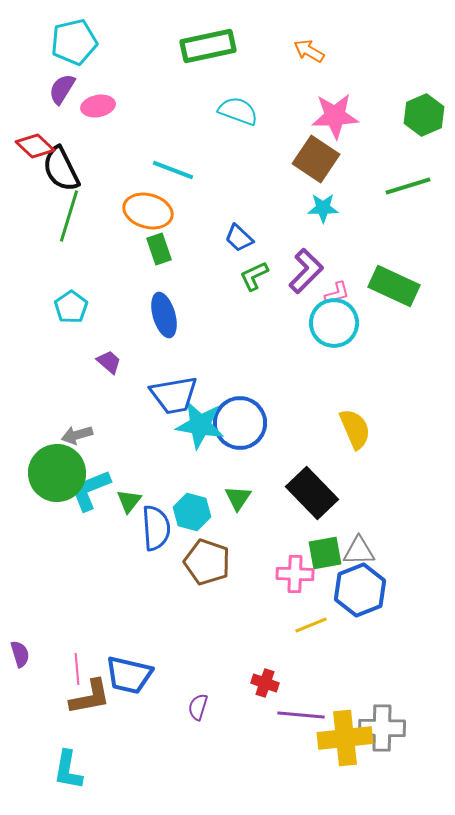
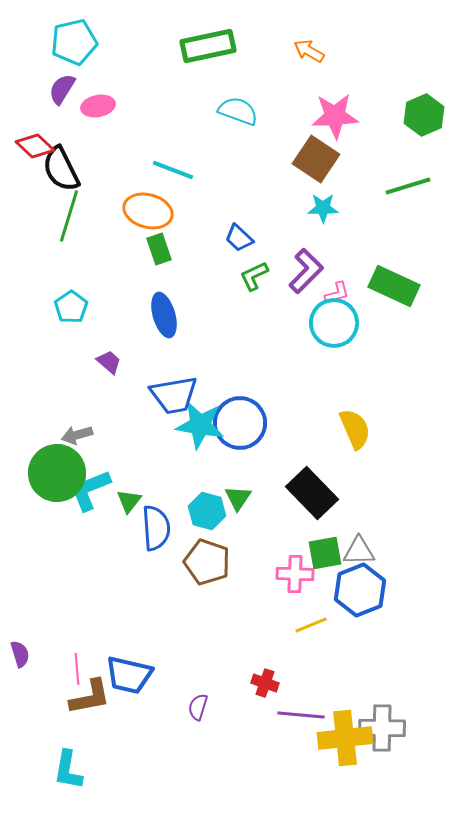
cyan hexagon at (192, 512): moved 15 px right, 1 px up
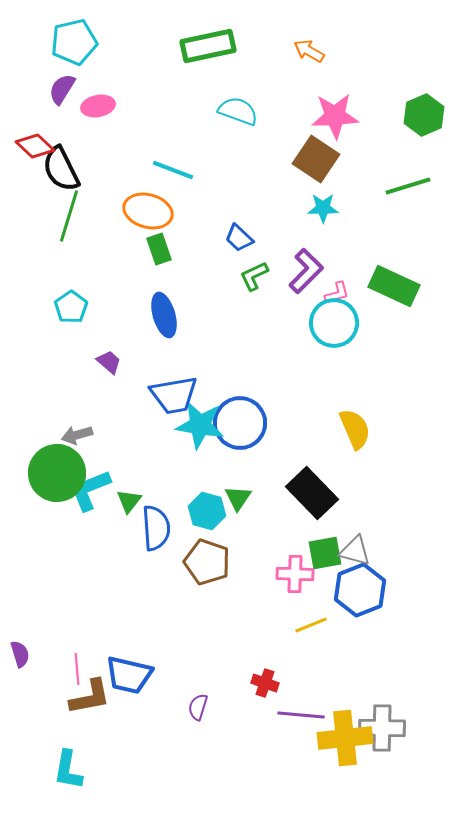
gray triangle at (359, 551): moved 4 px left; rotated 16 degrees clockwise
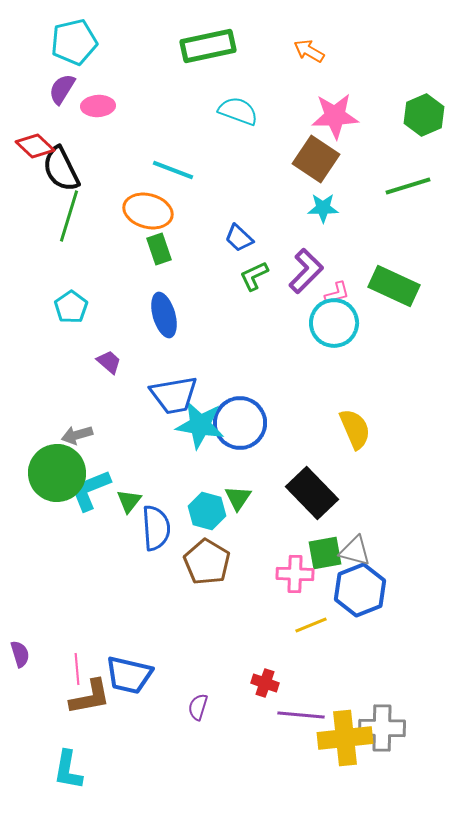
pink ellipse at (98, 106): rotated 8 degrees clockwise
brown pentagon at (207, 562): rotated 12 degrees clockwise
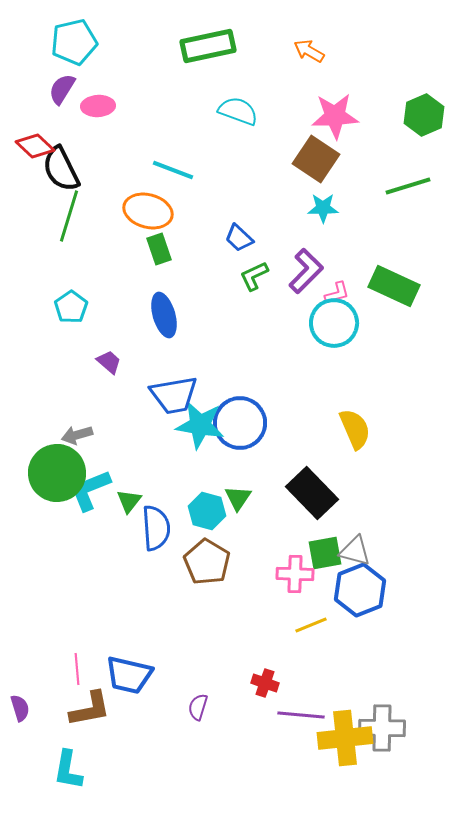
purple semicircle at (20, 654): moved 54 px down
brown L-shape at (90, 697): moved 12 px down
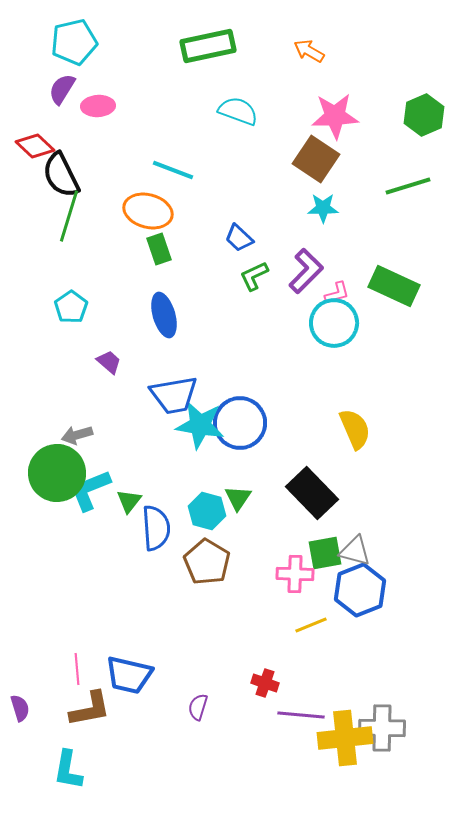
black semicircle at (61, 169): moved 6 px down
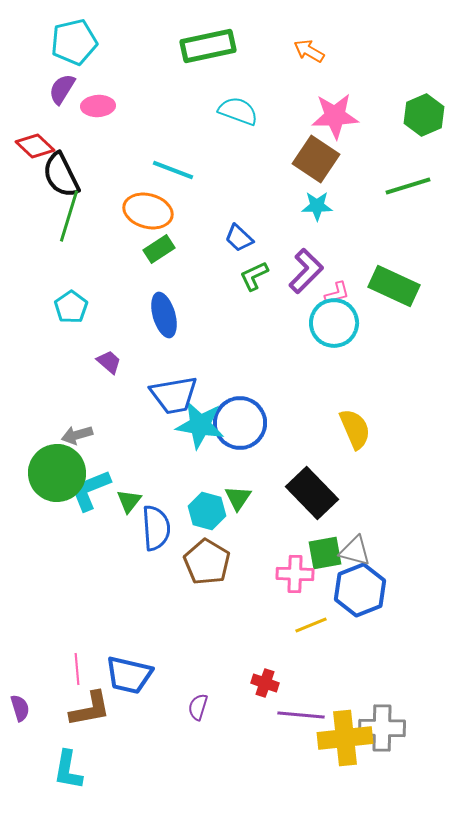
cyan star at (323, 208): moved 6 px left, 2 px up
green rectangle at (159, 249): rotated 76 degrees clockwise
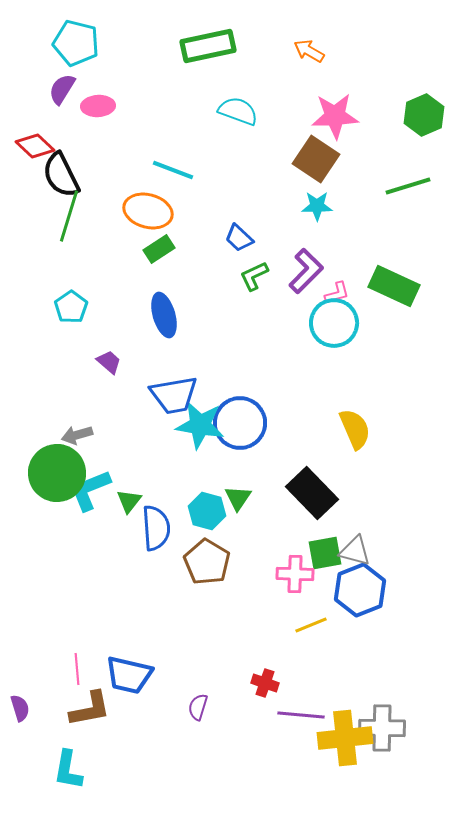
cyan pentagon at (74, 42): moved 2 px right, 1 px down; rotated 27 degrees clockwise
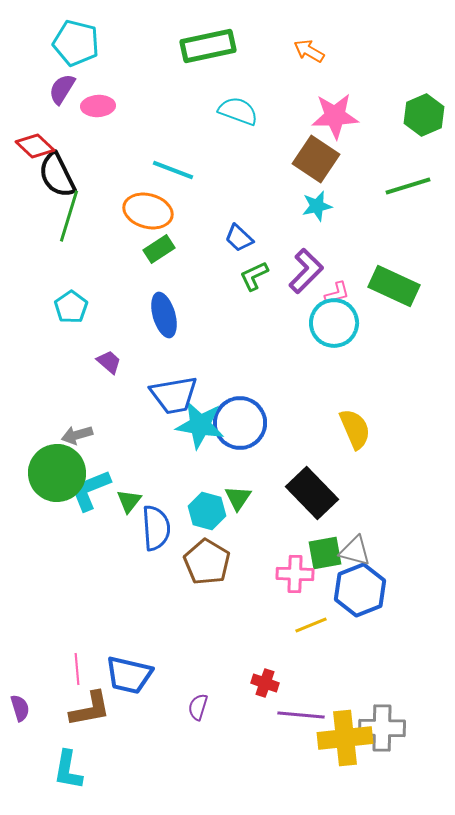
black semicircle at (61, 175): moved 4 px left
cyan star at (317, 206): rotated 12 degrees counterclockwise
